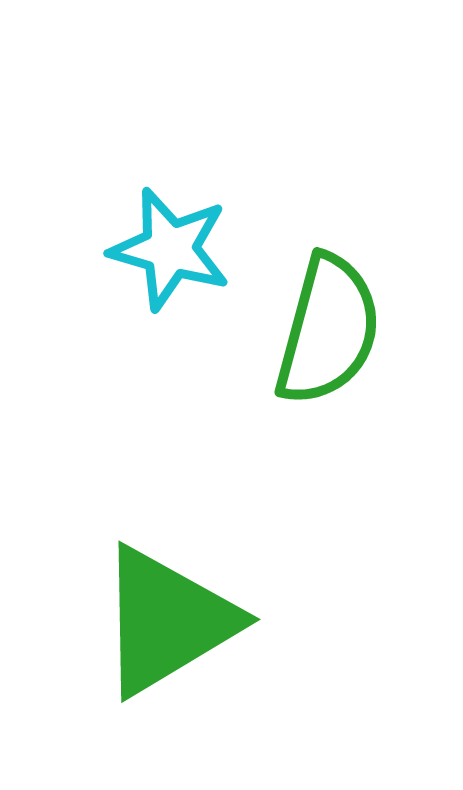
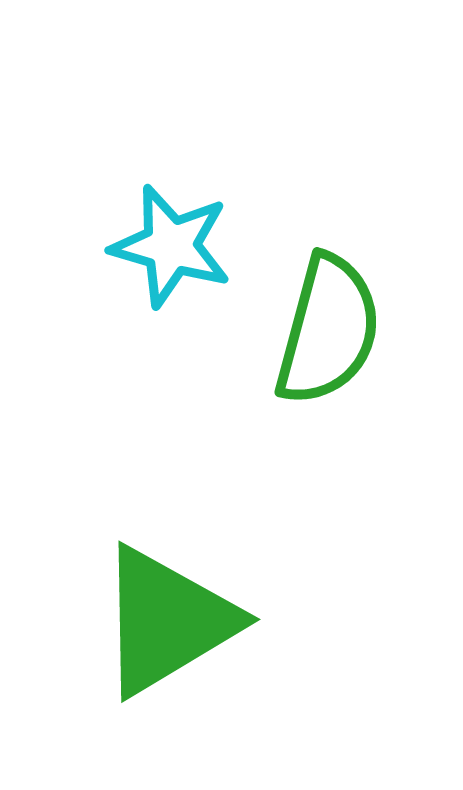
cyan star: moved 1 px right, 3 px up
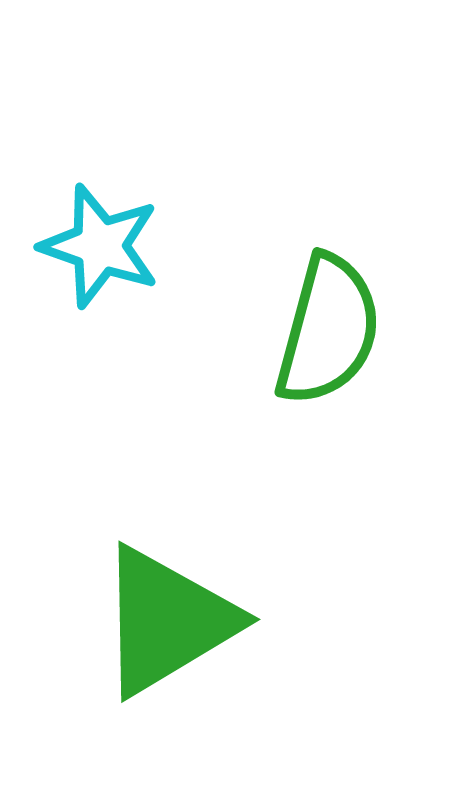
cyan star: moved 71 px left; rotated 3 degrees clockwise
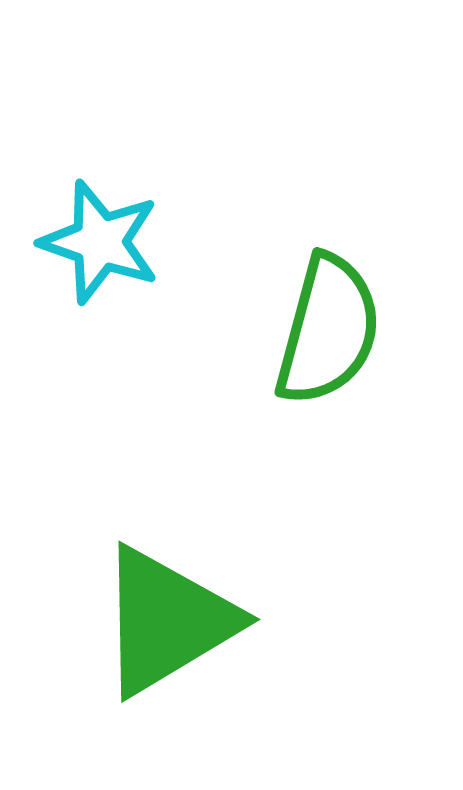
cyan star: moved 4 px up
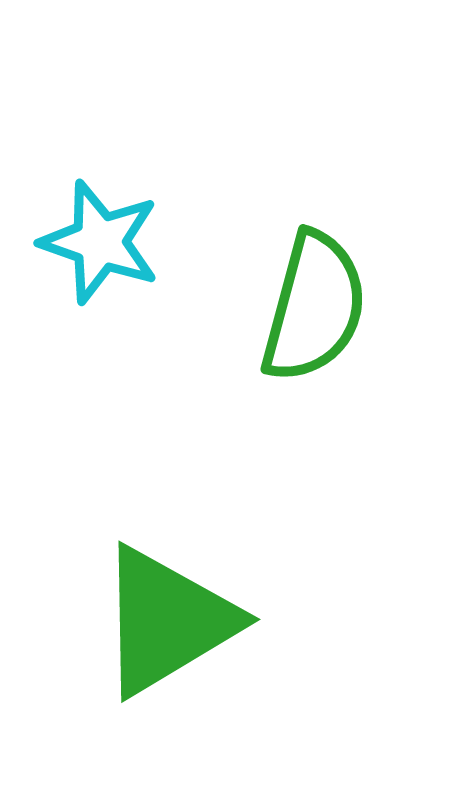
green semicircle: moved 14 px left, 23 px up
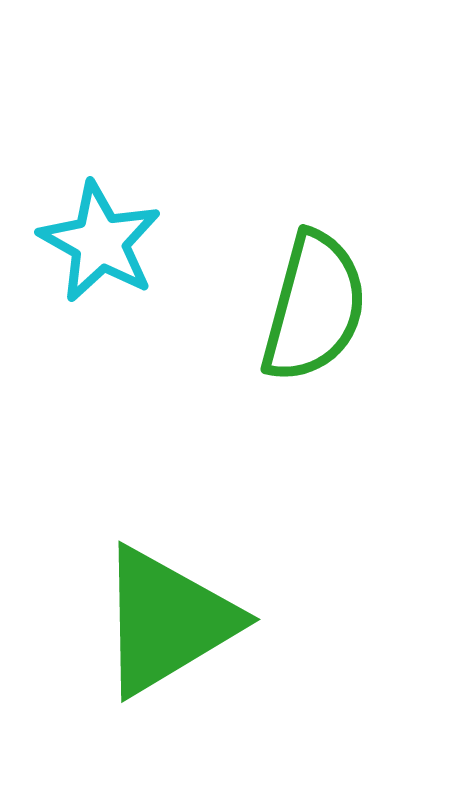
cyan star: rotated 10 degrees clockwise
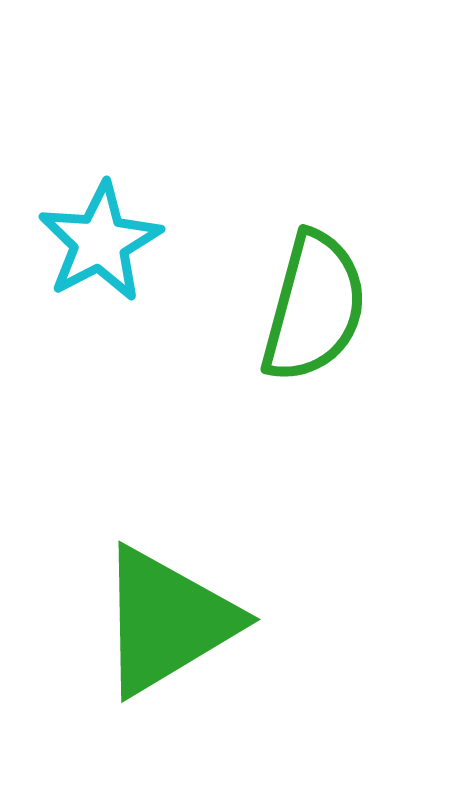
cyan star: rotated 15 degrees clockwise
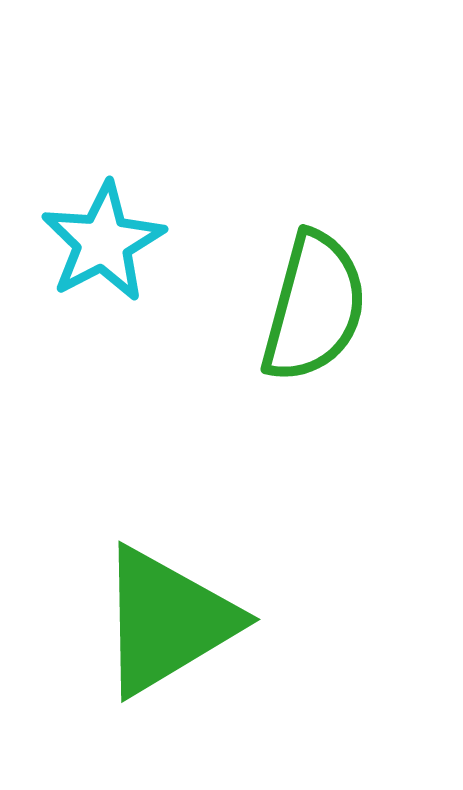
cyan star: moved 3 px right
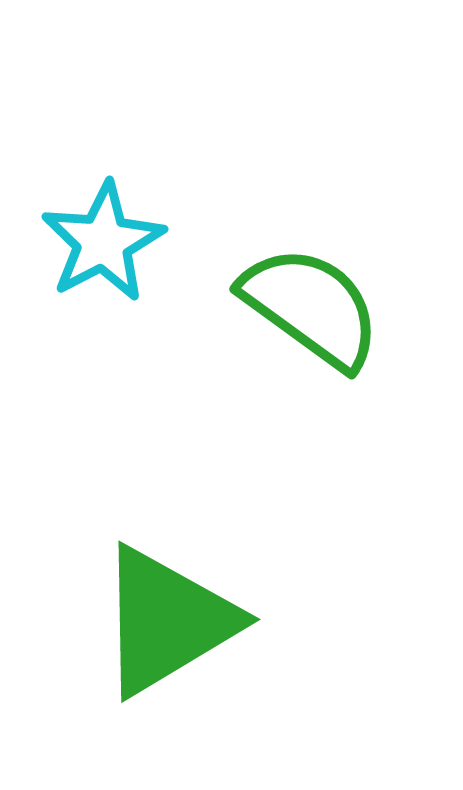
green semicircle: moved 3 px left; rotated 69 degrees counterclockwise
